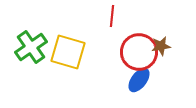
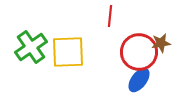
red line: moved 2 px left
brown star: moved 3 px up
yellow square: rotated 18 degrees counterclockwise
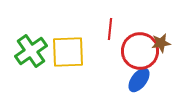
red line: moved 13 px down
green cross: moved 4 px down
red circle: moved 1 px right, 1 px up
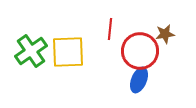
brown star: moved 4 px right, 9 px up
blue ellipse: rotated 15 degrees counterclockwise
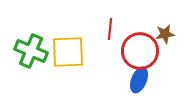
green cross: rotated 32 degrees counterclockwise
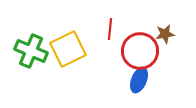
yellow square: moved 3 px up; rotated 24 degrees counterclockwise
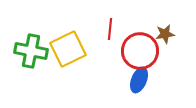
green cross: rotated 12 degrees counterclockwise
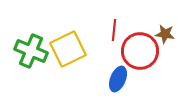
red line: moved 4 px right, 1 px down
brown star: rotated 18 degrees clockwise
green cross: rotated 12 degrees clockwise
blue ellipse: moved 21 px left, 1 px up
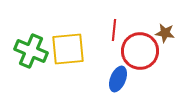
brown star: moved 1 px up
yellow square: rotated 21 degrees clockwise
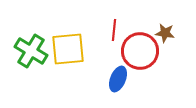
green cross: rotated 8 degrees clockwise
